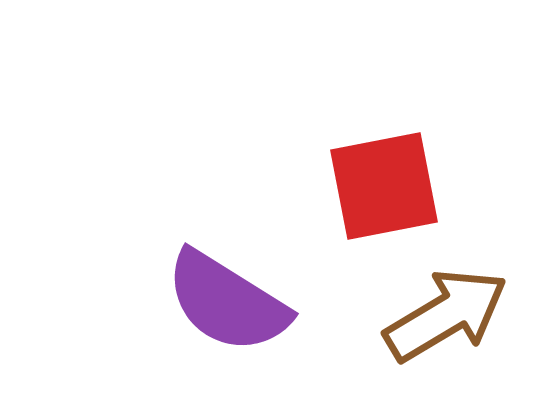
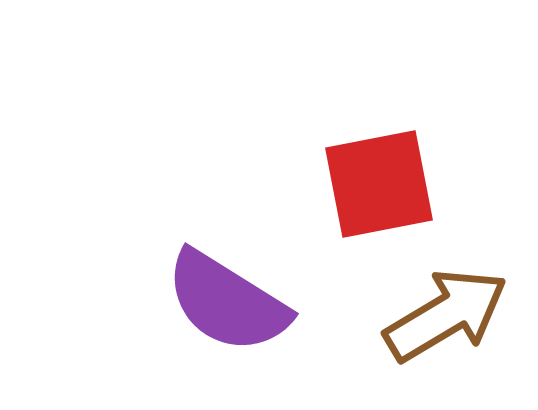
red square: moved 5 px left, 2 px up
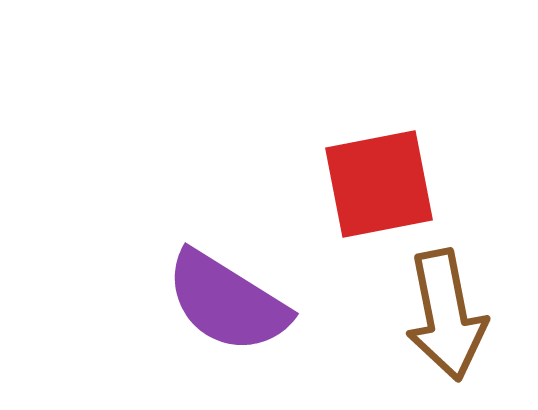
brown arrow: rotated 110 degrees clockwise
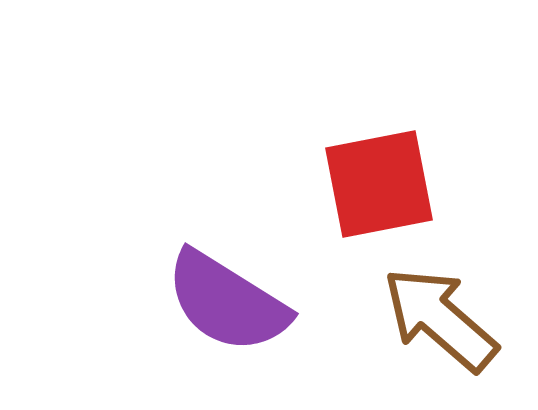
brown arrow: moved 6 px left, 4 px down; rotated 142 degrees clockwise
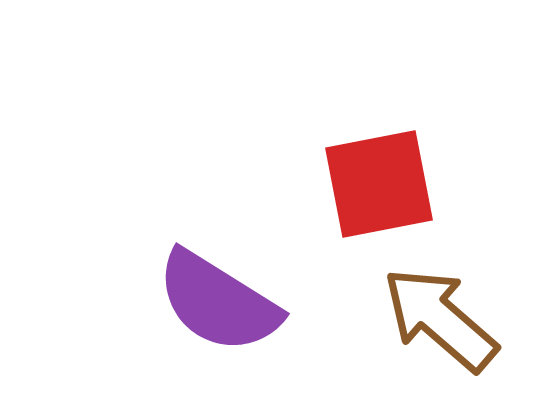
purple semicircle: moved 9 px left
